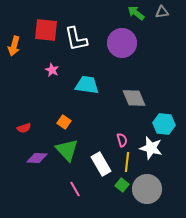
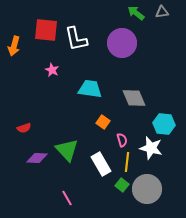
cyan trapezoid: moved 3 px right, 4 px down
orange square: moved 39 px right
pink line: moved 8 px left, 9 px down
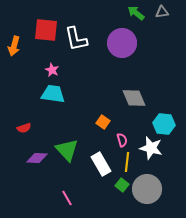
cyan trapezoid: moved 37 px left, 5 px down
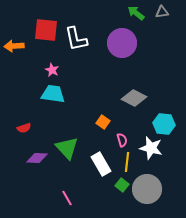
orange arrow: rotated 72 degrees clockwise
gray diamond: rotated 40 degrees counterclockwise
green triangle: moved 2 px up
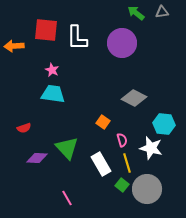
white L-shape: moved 1 px right, 1 px up; rotated 12 degrees clockwise
yellow line: moved 1 px down; rotated 24 degrees counterclockwise
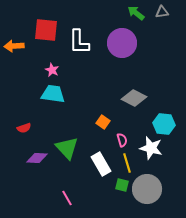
white L-shape: moved 2 px right, 4 px down
green square: rotated 24 degrees counterclockwise
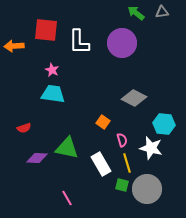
green triangle: rotated 35 degrees counterclockwise
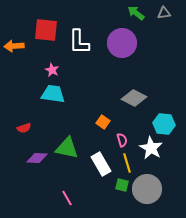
gray triangle: moved 2 px right, 1 px down
white star: rotated 15 degrees clockwise
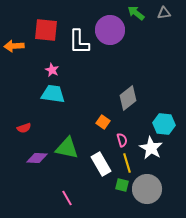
purple circle: moved 12 px left, 13 px up
gray diamond: moved 6 px left; rotated 65 degrees counterclockwise
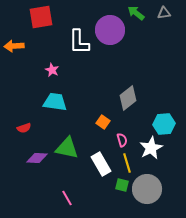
red square: moved 5 px left, 13 px up; rotated 15 degrees counterclockwise
cyan trapezoid: moved 2 px right, 8 px down
cyan hexagon: rotated 10 degrees counterclockwise
white star: rotated 15 degrees clockwise
